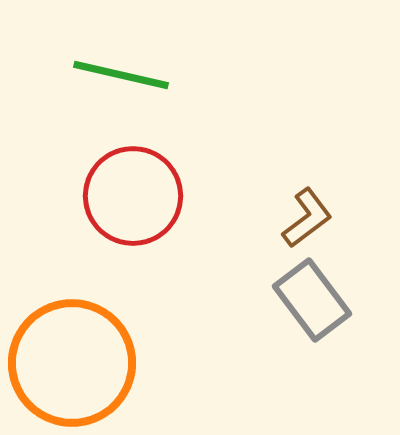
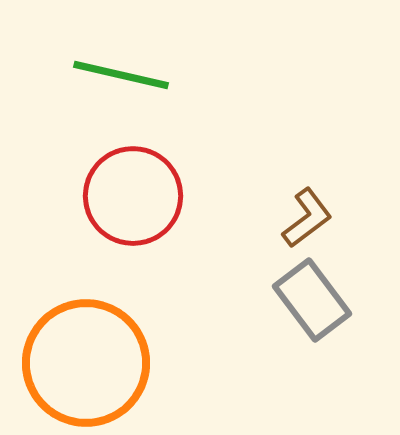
orange circle: moved 14 px right
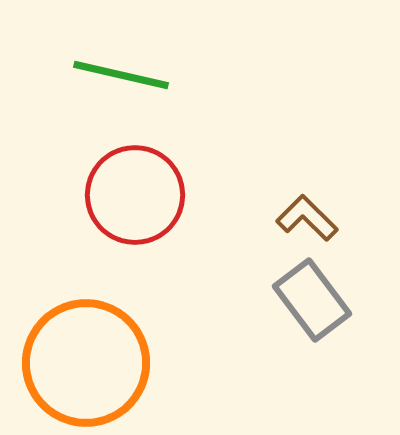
red circle: moved 2 px right, 1 px up
brown L-shape: rotated 98 degrees counterclockwise
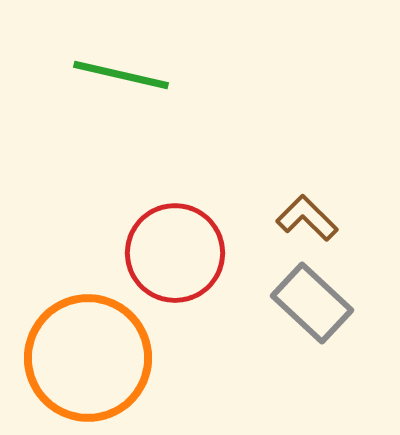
red circle: moved 40 px right, 58 px down
gray rectangle: moved 3 px down; rotated 10 degrees counterclockwise
orange circle: moved 2 px right, 5 px up
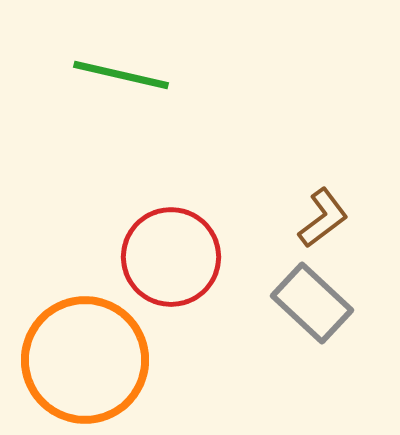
brown L-shape: moved 16 px right; rotated 98 degrees clockwise
red circle: moved 4 px left, 4 px down
orange circle: moved 3 px left, 2 px down
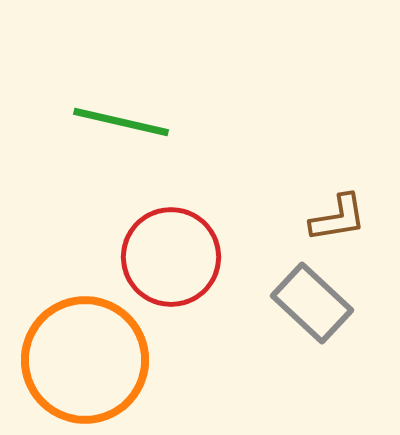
green line: moved 47 px down
brown L-shape: moved 15 px right; rotated 28 degrees clockwise
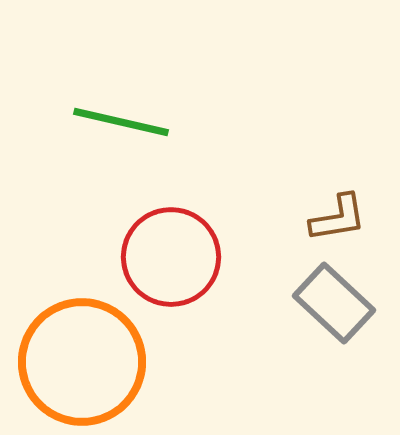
gray rectangle: moved 22 px right
orange circle: moved 3 px left, 2 px down
